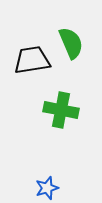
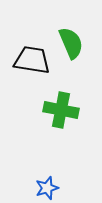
black trapezoid: rotated 18 degrees clockwise
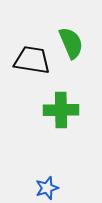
green cross: rotated 12 degrees counterclockwise
